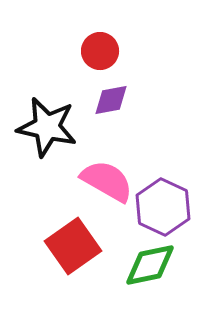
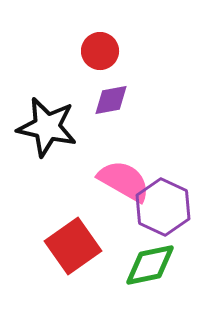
pink semicircle: moved 17 px right
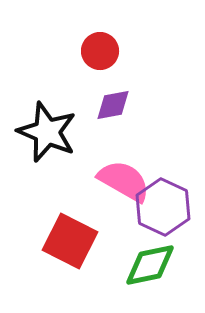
purple diamond: moved 2 px right, 5 px down
black star: moved 5 px down; rotated 10 degrees clockwise
red square: moved 3 px left, 5 px up; rotated 28 degrees counterclockwise
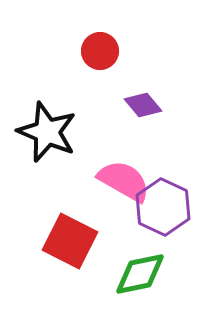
purple diamond: moved 30 px right; rotated 60 degrees clockwise
green diamond: moved 10 px left, 9 px down
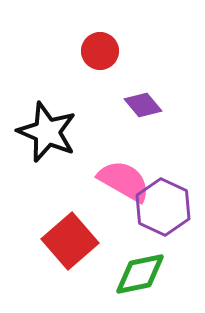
red square: rotated 22 degrees clockwise
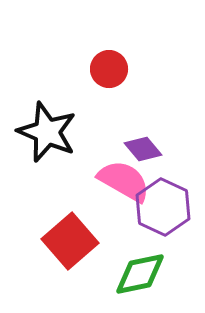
red circle: moved 9 px right, 18 px down
purple diamond: moved 44 px down
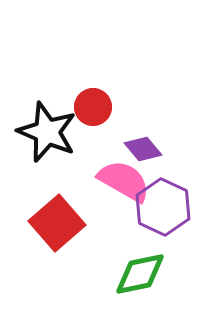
red circle: moved 16 px left, 38 px down
red square: moved 13 px left, 18 px up
